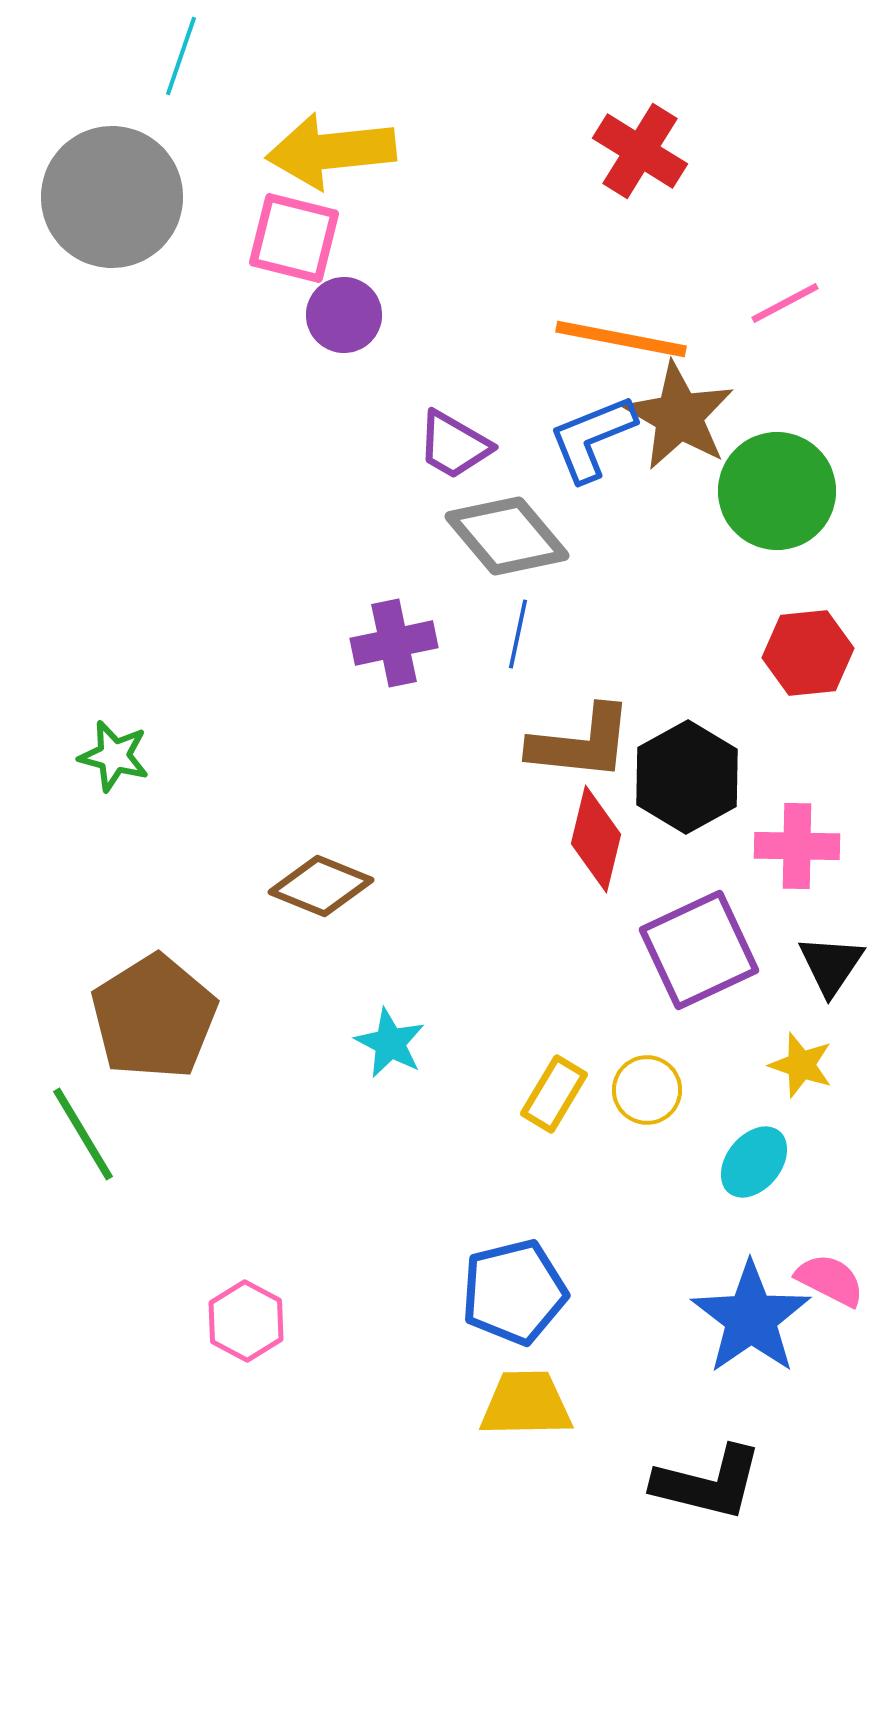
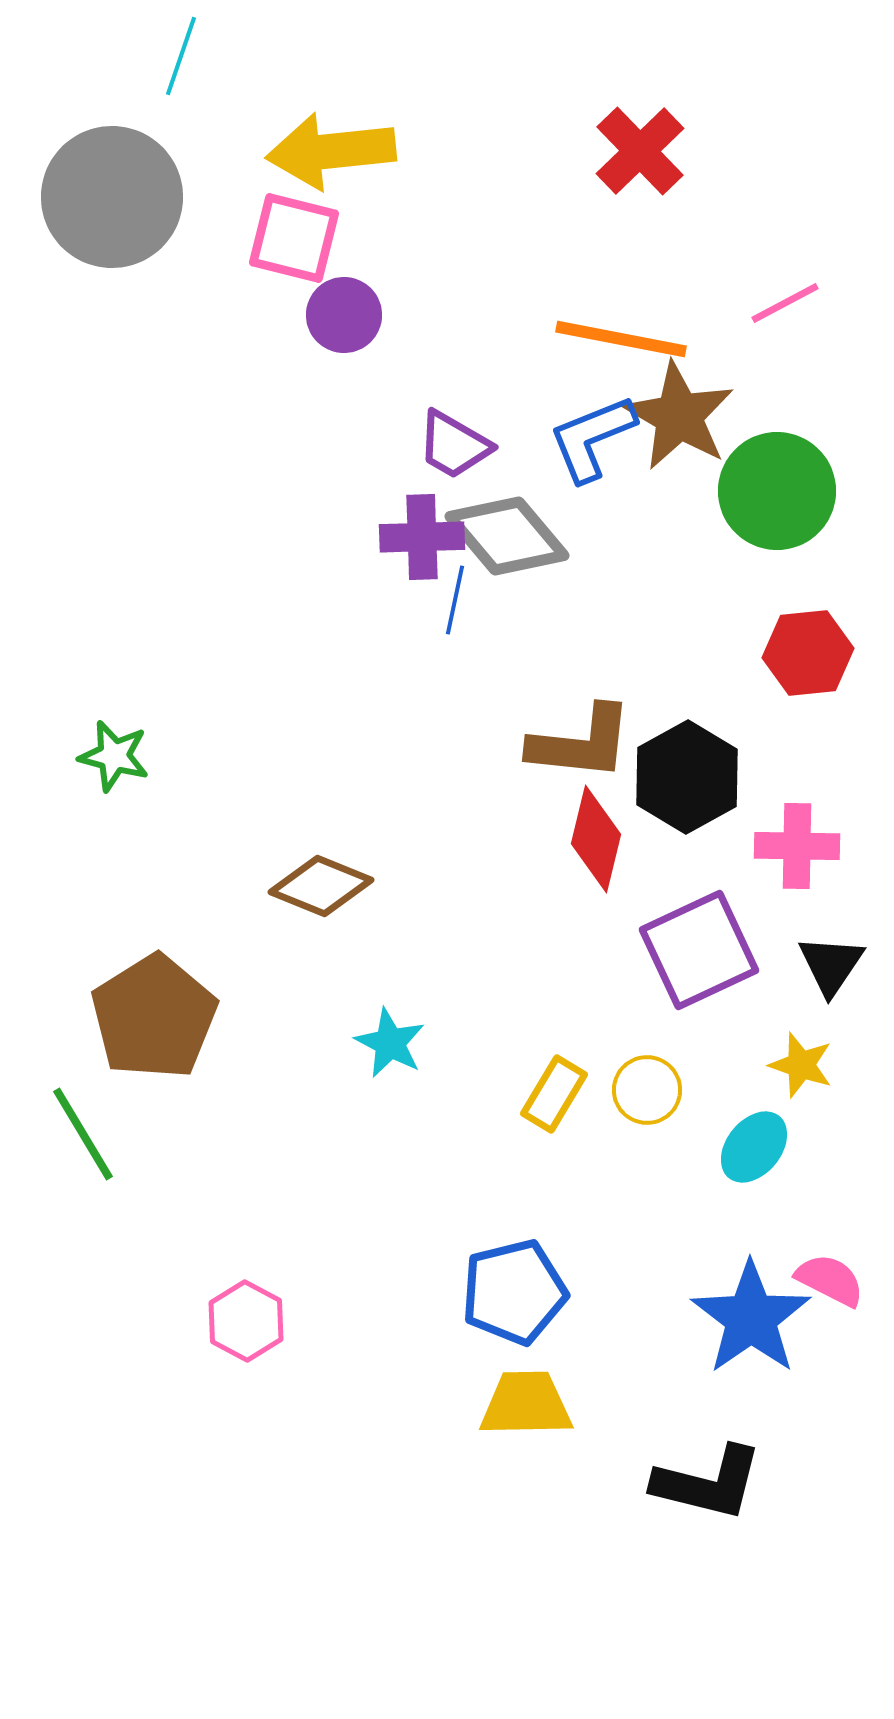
red cross: rotated 14 degrees clockwise
blue line: moved 63 px left, 34 px up
purple cross: moved 28 px right, 106 px up; rotated 10 degrees clockwise
cyan ellipse: moved 15 px up
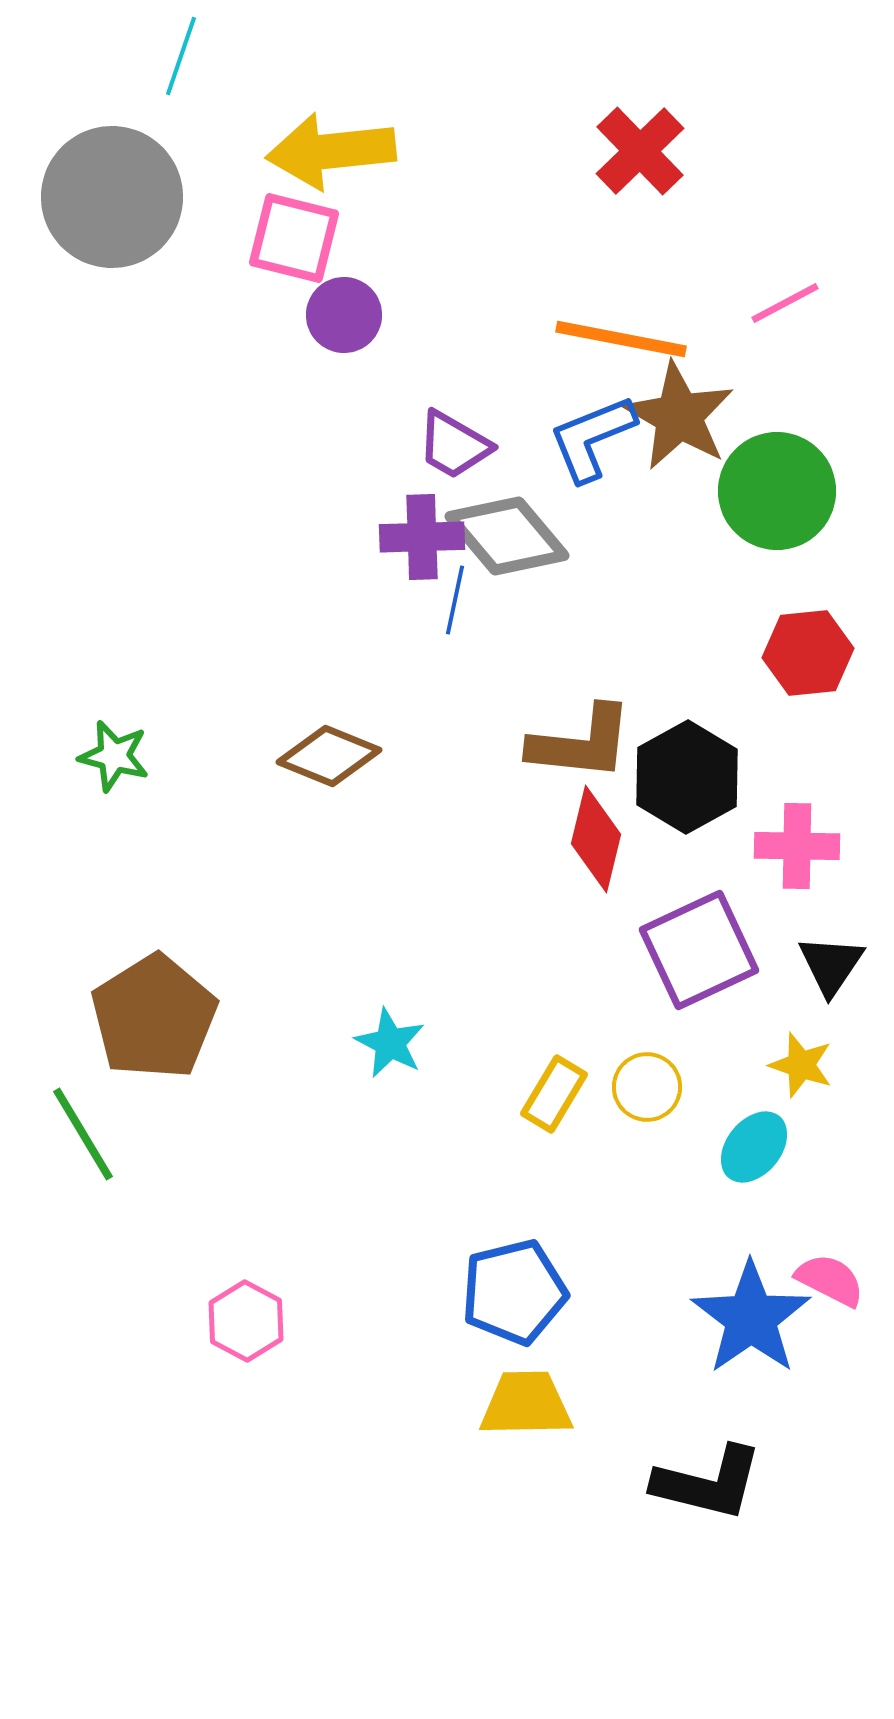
brown diamond: moved 8 px right, 130 px up
yellow circle: moved 3 px up
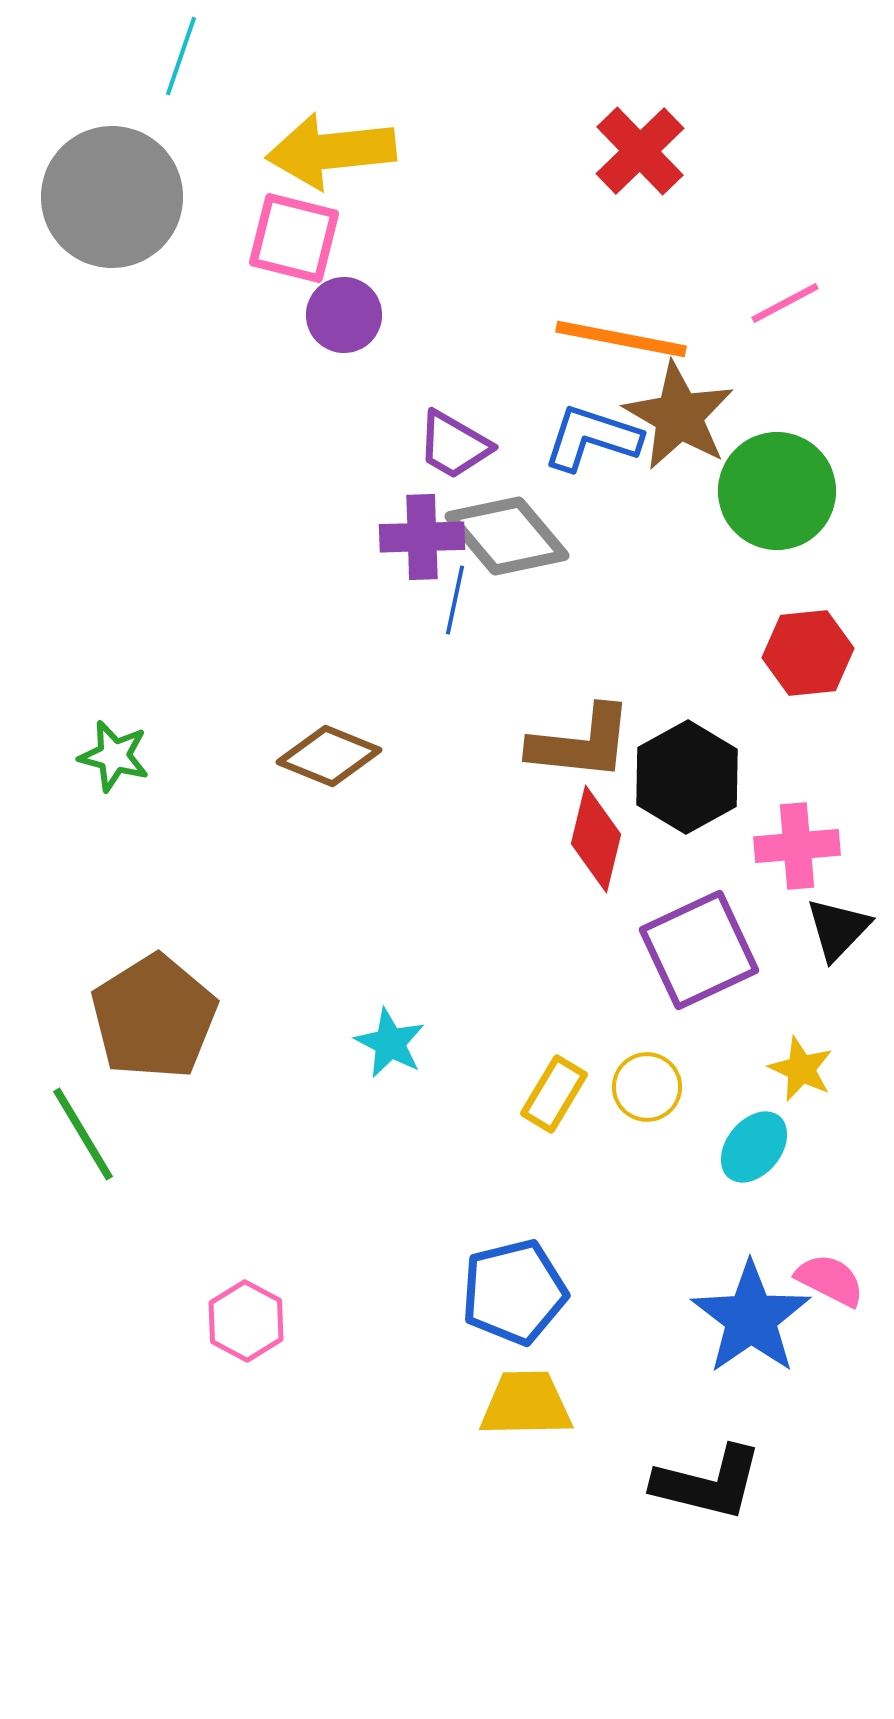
blue L-shape: rotated 40 degrees clockwise
pink cross: rotated 6 degrees counterclockwise
black triangle: moved 7 px right, 36 px up; rotated 10 degrees clockwise
yellow star: moved 4 px down; rotated 6 degrees clockwise
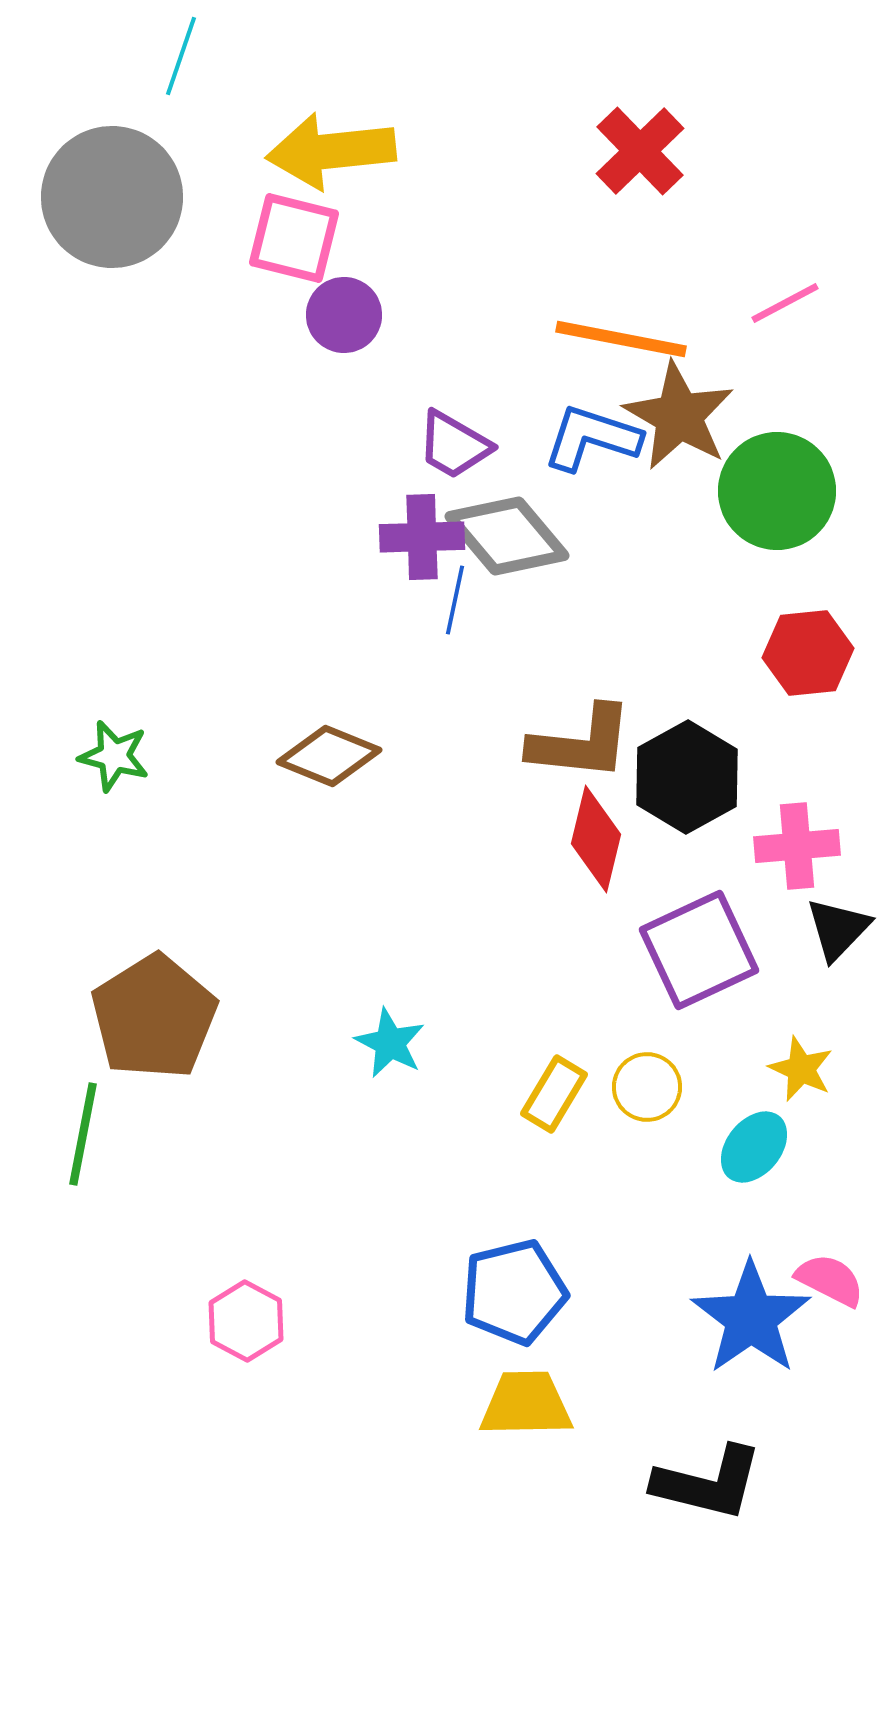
green line: rotated 42 degrees clockwise
